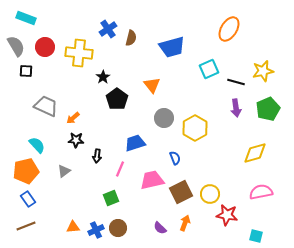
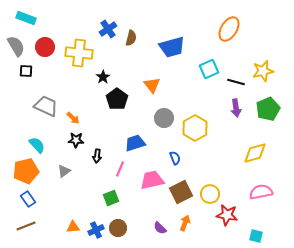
orange arrow at (73, 118): rotated 96 degrees counterclockwise
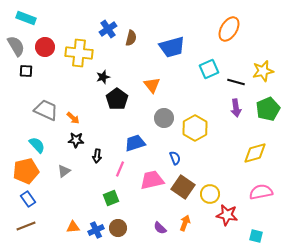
black star at (103, 77): rotated 16 degrees clockwise
gray trapezoid at (46, 106): moved 4 px down
brown square at (181, 192): moved 2 px right, 5 px up; rotated 30 degrees counterclockwise
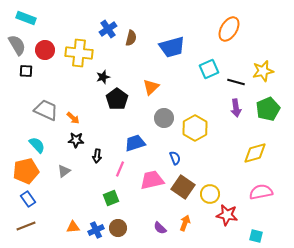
gray semicircle at (16, 46): moved 1 px right, 1 px up
red circle at (45, 47): moved 3 px down
orange triangle at (152, 85): moved 1 px left, 2 px down; rotated 24 degrees clockwise
